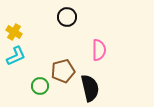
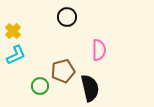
yellow cross: moved 1 px left, 1 px up; rotated 14 degrees clockwise
cyan L-shape: moved 1 px up
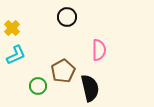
yellow cross: moved 1 px left, 3 px up
brown pentagon: rotated 15 degrees counterclockwise
green circle: moved 2 px left
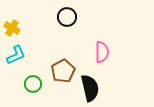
yellow cross: rotated 14 degrees counterclockwise
pink semicircle: moved 3 px right, 2 px down
green circle: moved 5 px left, 2 px up
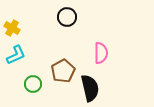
pink semicircle: moved 1 px left, 1 px down
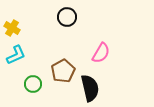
pink semicircle: rotated 30 degrees clockwise
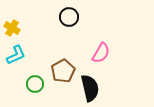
black circle: moved 2 px right
green circle: moved 2 px right
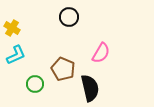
brown pentagon: moved 2 px up; rotated 20 degrees counterclockwise
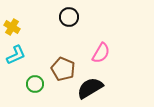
yellow cross: moved 1 px up
black semicircle: rotated 108 degrees counterclockwise
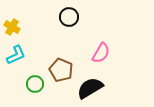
brown pentagon: moved 2 px left, 1 px down
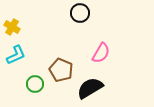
black circle: moved 11 px right, 4 px up
